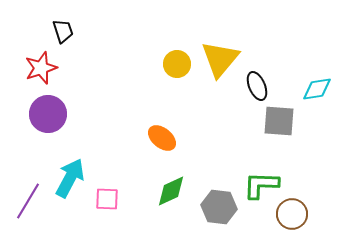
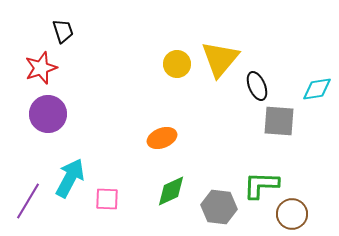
orange ellipse: rotated 60 degrees counterclockwise
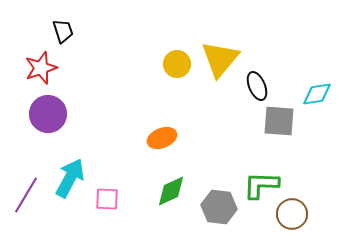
cyan diamond: moved 5 px down
purple line: moved 2 px left, 6 px up
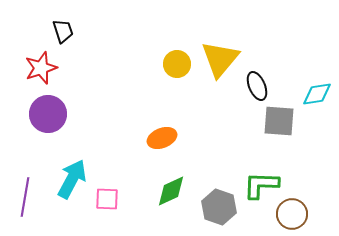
cyan arrow: moved 2 px right, 1 px down
purple line: moved 1 px left, 2 px down; rotated 21 degrees counterclockwise
gray hexagon: rotated 12 degrees clockwise
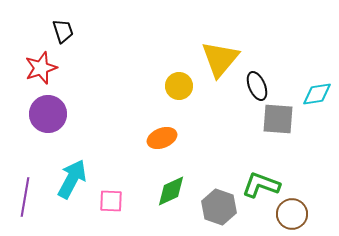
yellow circle: moved 2 px right, 22 px down
gray square: moved 1 px left, 2 px up
green L-shape: rotated 18 degrees clockwise
pink square: moved 4 px right, 2 px down
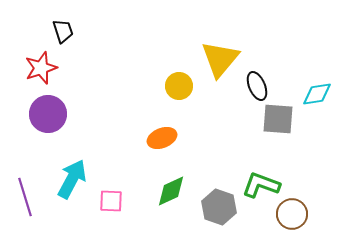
purple line: rotated 27 degrees counterclockwise
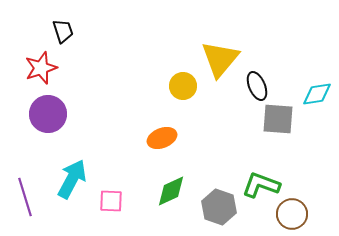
yellow circle: moved 4 px right
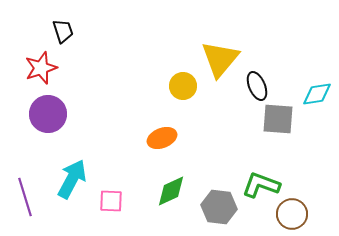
gray hexagon: rotated 12 degrees counterclockwise
